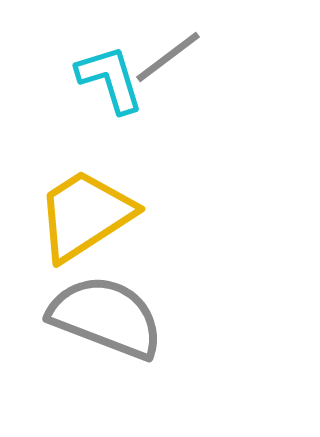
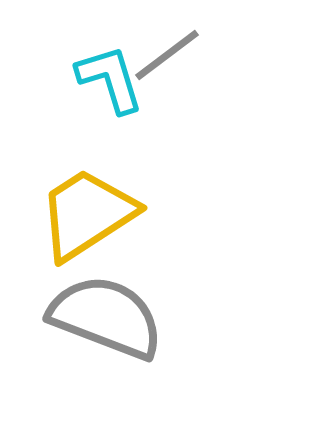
gray line: moved 1 px left, 2 px up
yellow trapezoid: moved 2 px right, 1 px up
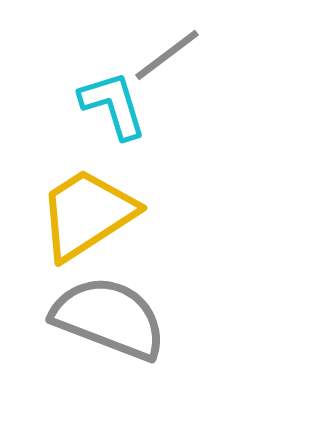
cyan L-shape: moved 3 px right, 26 px down
gray semicircle: moved 3 px right, 1 px down
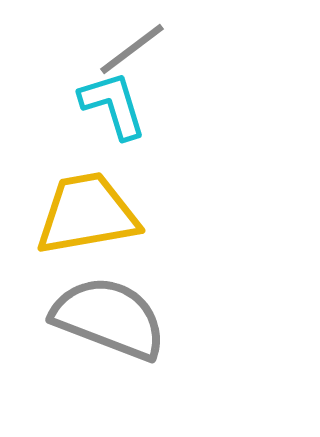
gray line: moved 35 px left, 6 px up
yellow trapezoid: rotated 23 degrees clockwise
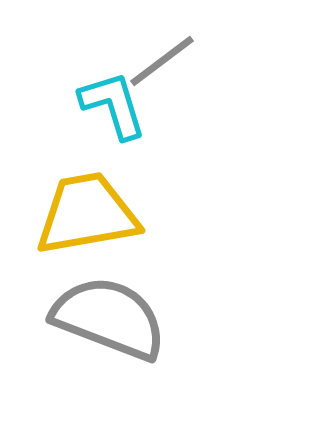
gray line: moved 30 px right, 12 px down
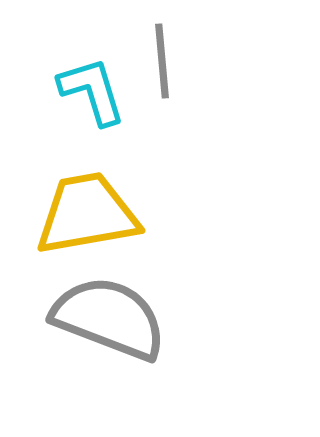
gray line: rotated 58 degrees counterclockwise
cyan L-shape: moved 21 px left, 14 px up
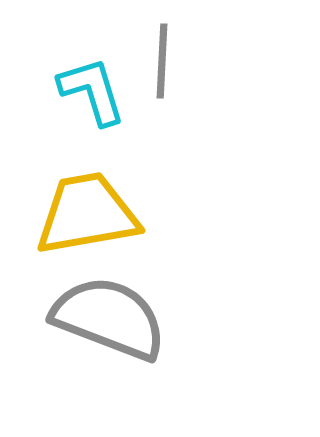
gray line: rotated 8 degrees clockwise
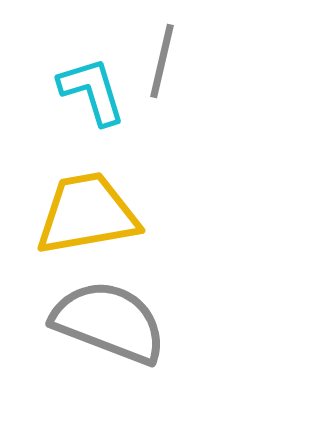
gray line: rotated 10 degrees clockwise
gray semicircle: moved 4 px down
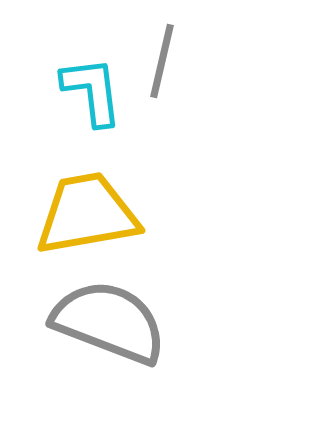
cyan L-shape: rotated 10 degrees clockwise
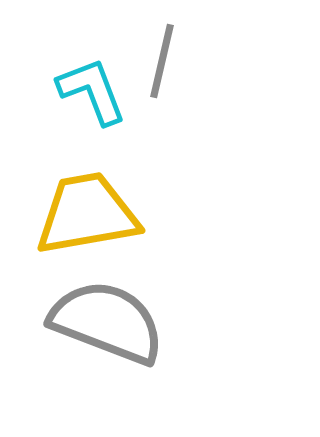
cyan L-shape: rotated 14 degrees counterclockwise
gray semicircle: moved 2 px left
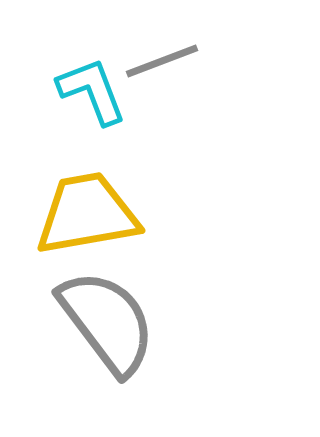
gray line: rotated 56 degrees clockwise
gray semicircle: rotated 32 degrees clockwise
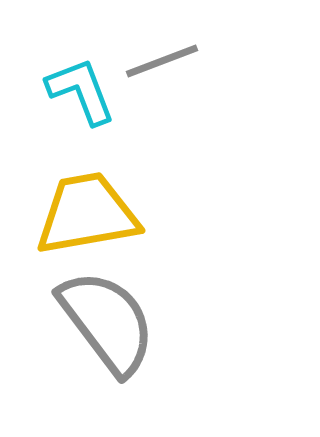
cyan L-shape: moved 11 px left
